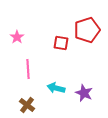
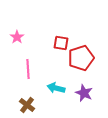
red pentagon: moved 6 px left, 28 px down
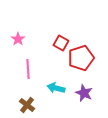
pink star: moved 1 px right, 2 px down
red square: rotated 21 degrees clockwise
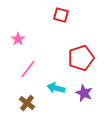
red square: moved 28 px up; rotated 14 degrees counterclockwise
pink line: rotated 42 degrees clockwise
brown cross: moved 2 px up
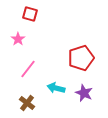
red square: moved 31 px left, 1 px up
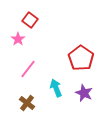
red square: moved 6 px down; rotated 21 degrees clockwise
red pentagon: rotated 20 degrees counterclockwise
cyan arrow: rotated 54 degrees clockwise
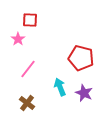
red square: rotated 35 degrees counterclockwise
red pentagon: rotated 20 degrees counterclockwise
cyan arrow: moved 4 px right, 1 px up
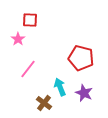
brown cross: moved 17 px right
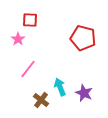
red pentagon: moved 2 px right, 20 px up
brown cross: moved 3 px left, 3 px up
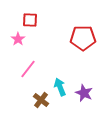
red pentagon: rotated 15 degrees counterclockwise
